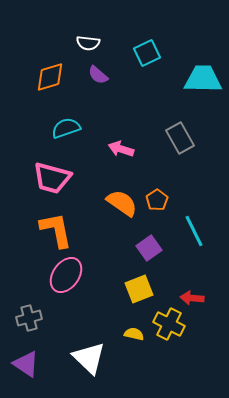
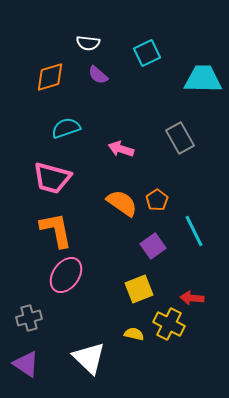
purple square: moved 4 px right, 2 px up
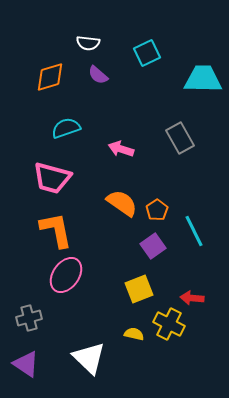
orange pentagon: moved 10 px down
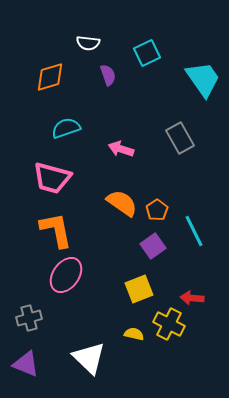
purple semicircle: moved 10 px right; rotated 150 degrees counterclockwise
cyan trapezoid: rotated 54 degrees clockwise
purple triangle: rotated 12 degrees counterclockwise
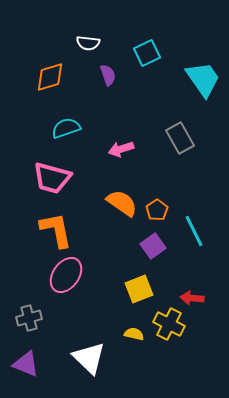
pink arrow: rotated 35 degrees counterclockwise
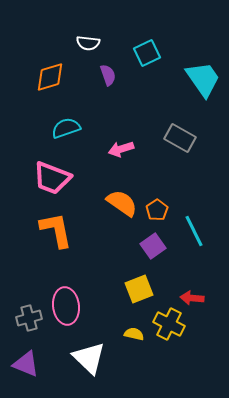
gray rectangle: rotated 32 degrees counterclockwise
pink trapezoid: rotated 6 degrees clockwise
pink ellipse: moved 31 px down; rotated 42 degrees counterclockwise
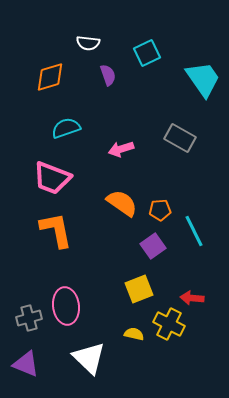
orange pentagon: moved 3 px right; rotated 30 degrees clockwise
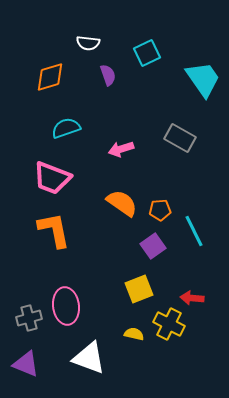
orange L-shape: moved 2 px left
white triangle: rotated 24 degrees counterclockwise
